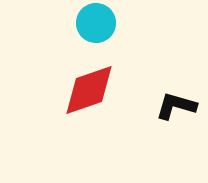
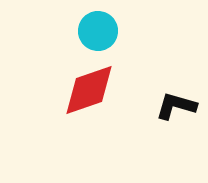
cyan circle: moved 2 px right, 8 px down
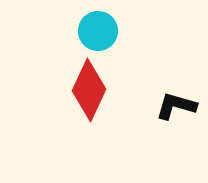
red diamond: rotated 46 degrees counterclockwise
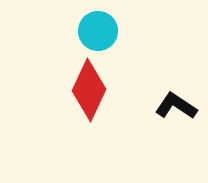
black L-shape: rotated 18 degrees clockwise
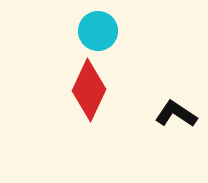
black L-shape: moved 8 px down
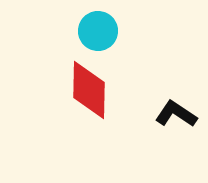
red diamond: rotated 24 degrees counterclockwise
